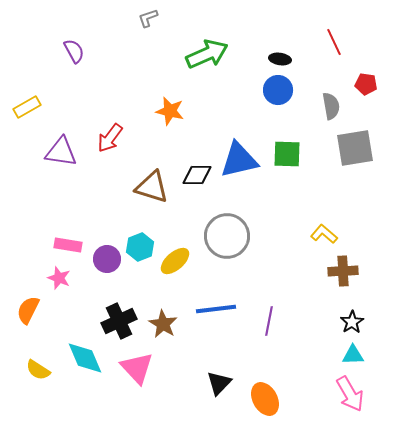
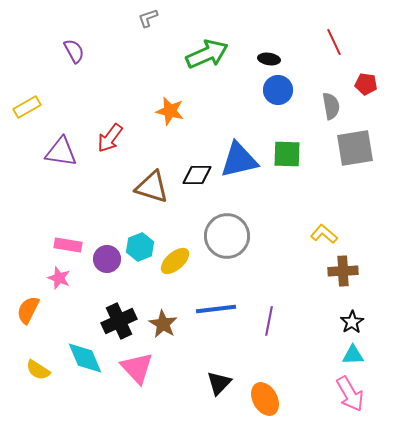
black ellipse: moved 11 px left
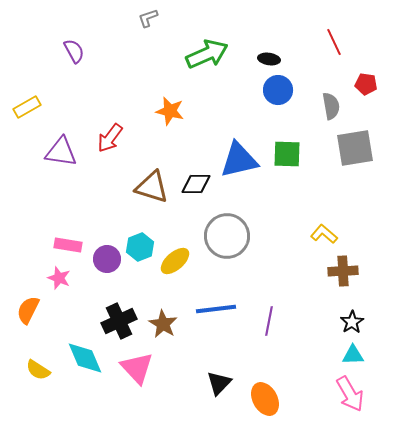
black diamond: moved 1 px left, 9 px down
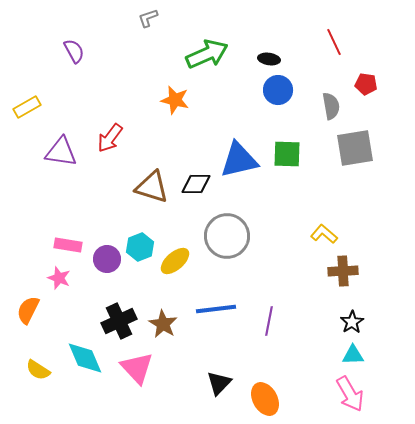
orange star: moved 5 px right, 11 px up
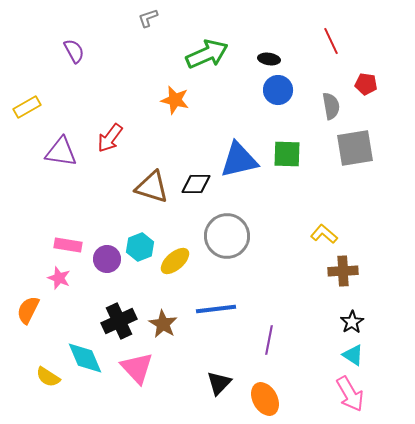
red line: moved 3 px left, 1 px up
purple line: moved 19 px down
cyan triangle: rotated 35 degrees clockwise
yellow semicircle: moved 10 px right, 7 px down
